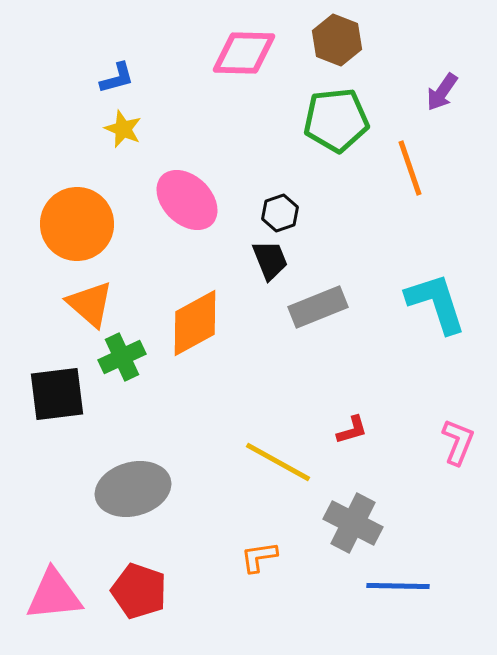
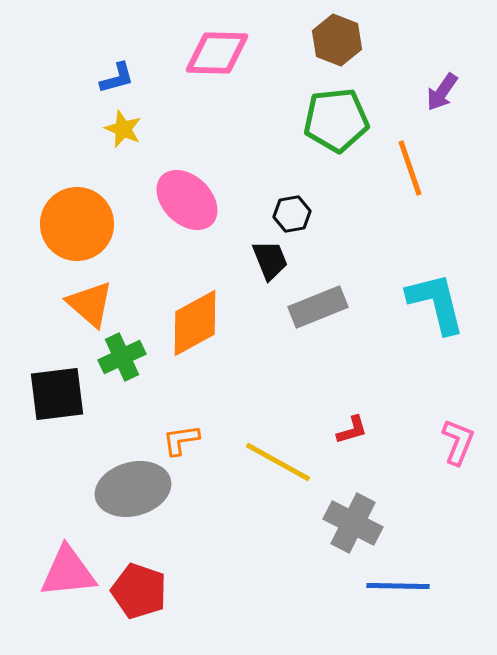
pink diamond: moved 27 px left
black hexagon: moved 12 px right, 1 px down; rotated 9 degrees clockwise
cyan L-shape: rotated 4 degrees clockwise
orange L-shape: moved 78 px left, 117 px up
pink triangle: moved 14 px right, 23 px up
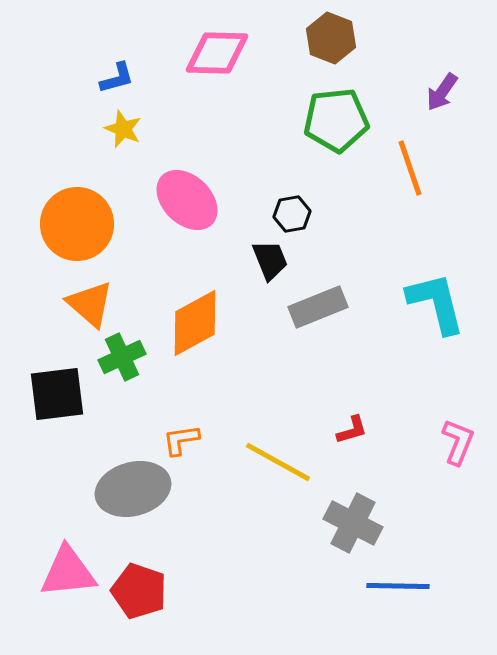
brown hexagon: moved 6 px left, 2 px up
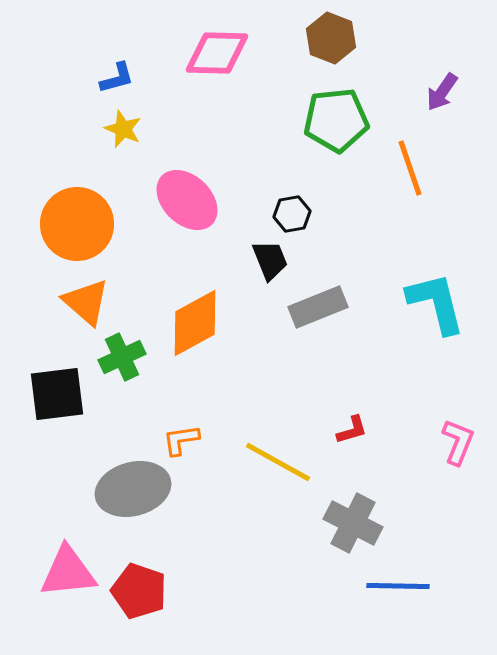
orange triangle: moved 4 px left, 2 px up
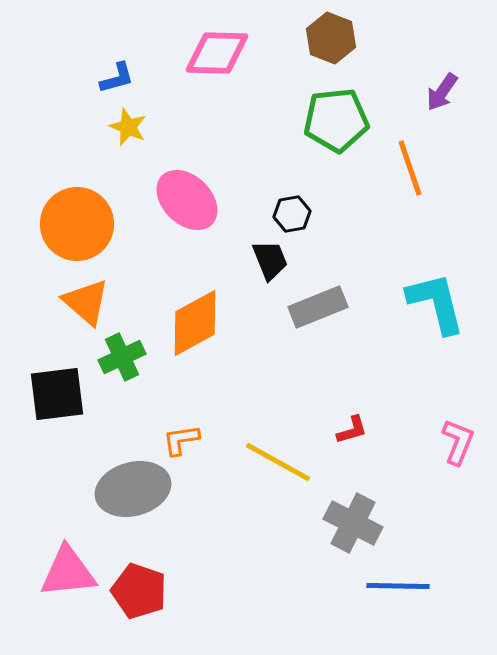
yellow star: moved 5 px right, 2 px up
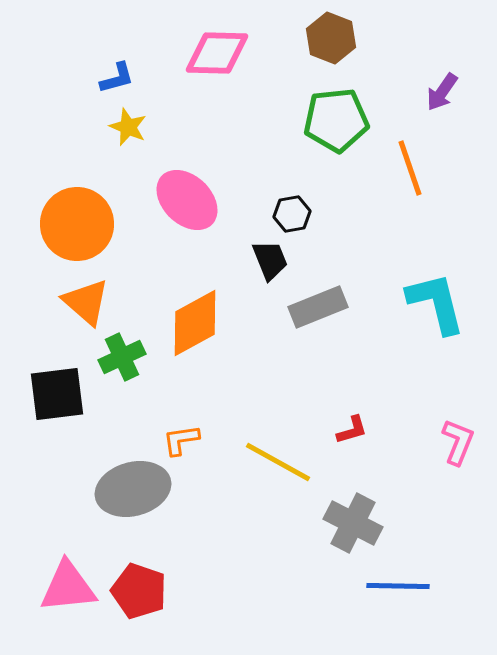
pink triangle: moved 15 px down
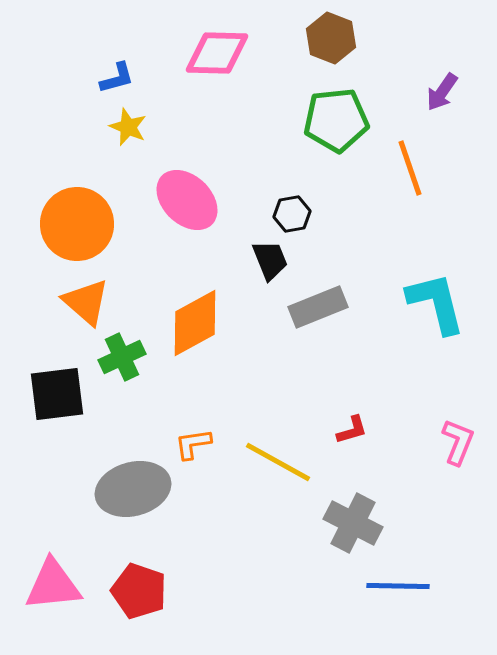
orange L-shape: moved 12 px right, 4 px down
pink triangle: moved 15 px left, 2 px up
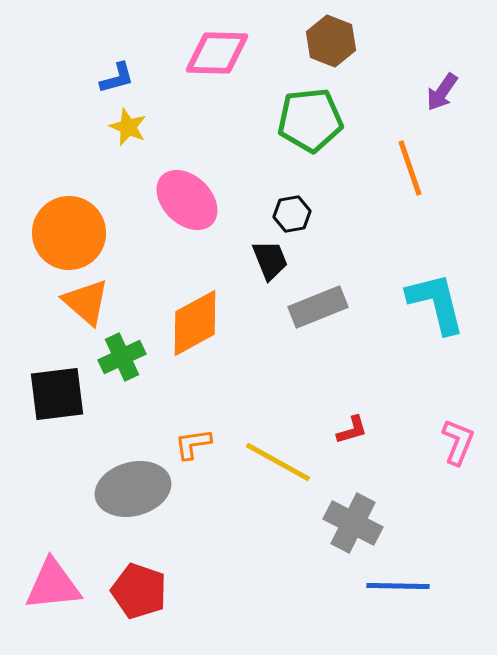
brown hexagon: moved 3 px down
green pentagon: moved 26 px left
orange circle: moved 8 px left, 9 px down
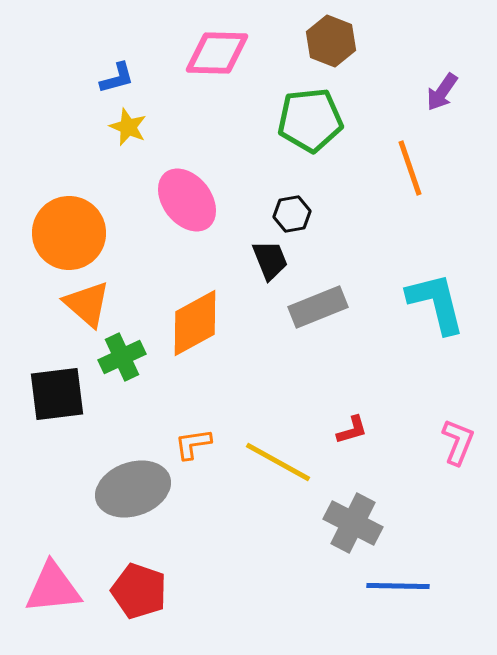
pink ellipse: rotated 8 degrees clockwise
orange triangle: moved 1 px right, 2 px down
gray ellipse: rotated 4 degrees counterclockwise
pink triangle: moved 3 px down
